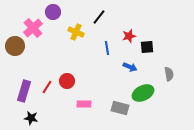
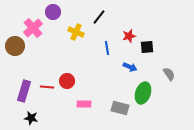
gray semicircle: rotated 24 degrees counterclockwise
red line: rotated 64 degrees clockwise
green ellipse: rotated 45 degrees counterclockwise
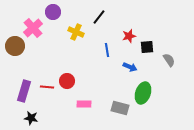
blue line: moved 2 px down
gray semicircle: moved 14 px up
